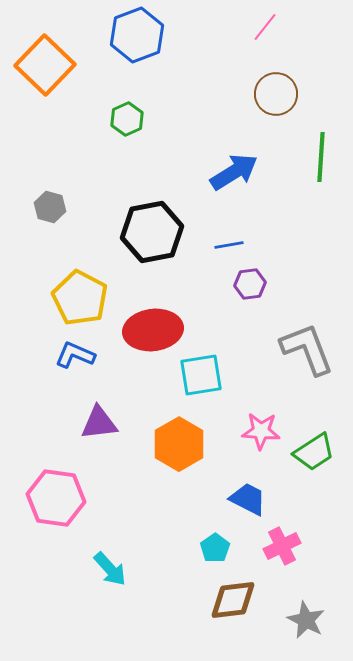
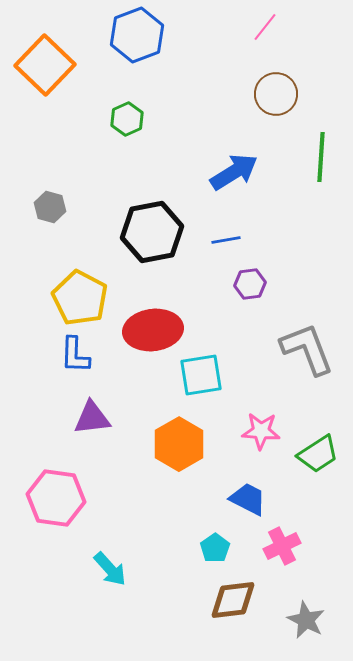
blue line: moved 3 px left, 5 px up
blue L-shape: rotated 111 degrees counterclockwise
purple triangle: moved 7 px left, 5 px up
green trapezoid: moved 4 px right, 2 px down
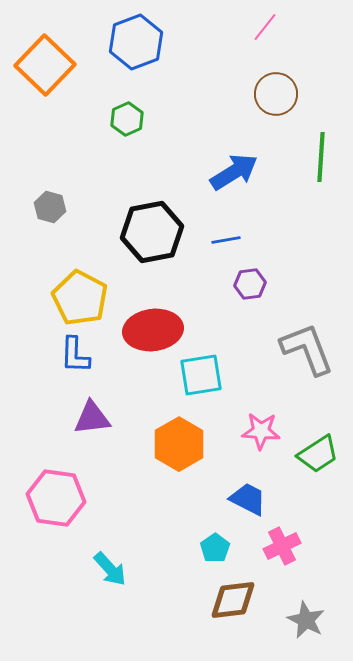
blue hexagon: moved 1 px left, 7 px down
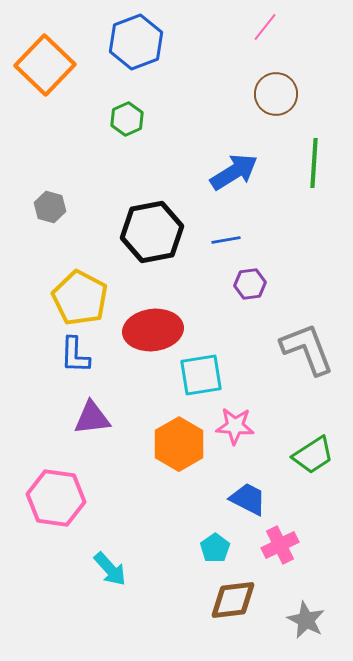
green line: moved 7 px left, 6 px down
pink star: moved 26 px left, 5 px up
green trapezoid: moved 5 px left, 1 px down
pink cross: moved 2 px left, 1 px up
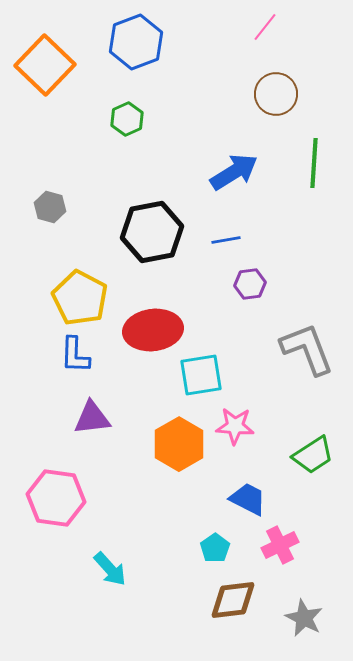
gray star: moved 2 px left, 2 px up
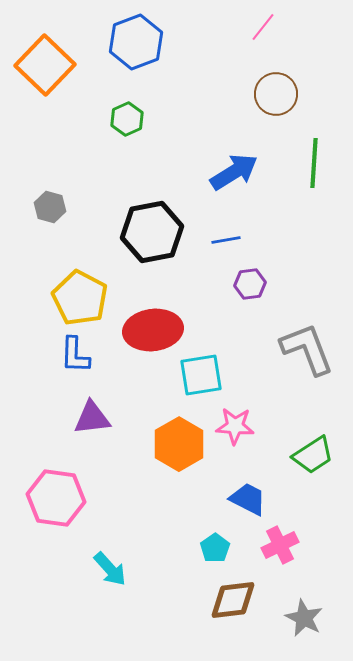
pink line: moved 2 px left
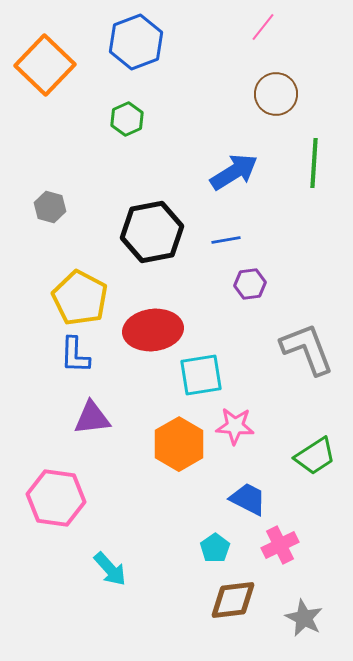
green trapezoid: moved 2 px right, 1 px down
